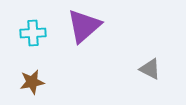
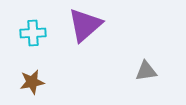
purple triangle: moved 1 px right, 1 px up
gray triangle: moved 4 px left, 2 px down; rotated 35 degrees counterclockwise
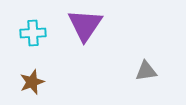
purple triangle: rotated 15 degrees counterclockwise
brown star: rotated 10 degrees counterclockwise
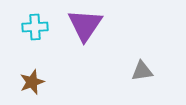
cyan cross: moved 2 px right, 6 px up
gray triangle: moved 4 px left
